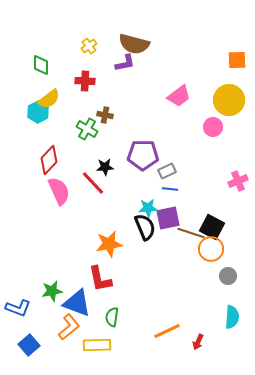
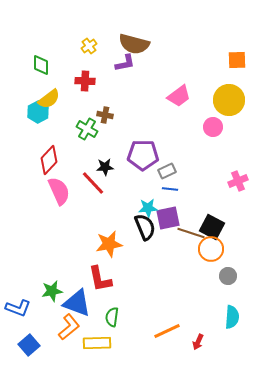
yellow rectangle: moved 2 px up
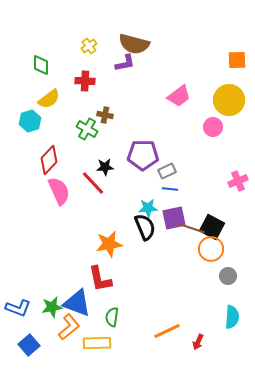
cyan hexagon: moved 8 px left, 9 px down; rotated 10 degrees clockwise
purple square: moved 6 px right
brown line: moved 5 px up
green star: moved 16 px down
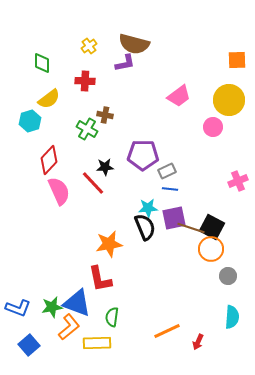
green diamond: moved 1 px right, 2 px up
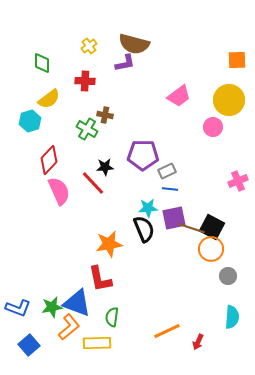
black semicircle: moved 1 px left, 2 px down
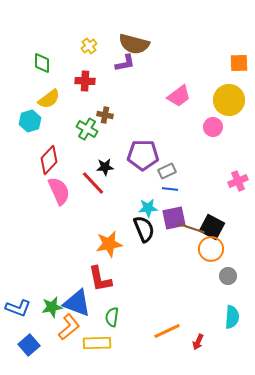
orange square: moved 2 px right, 3 px down
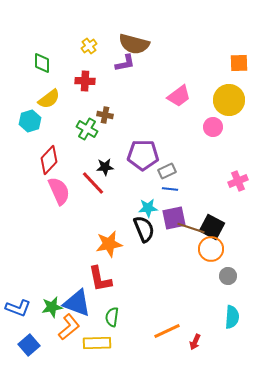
red arrow: moved 3 px left
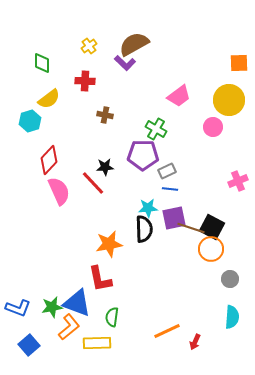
brown semicircle: rotated 136 degrees clockwise
purple L-shape: rotated 55 degrees clockwise
green cross: moved 69 px right
black semicircle: rotated 20 degrees clockwise
gray circle: moved 2 px right, 3 px down
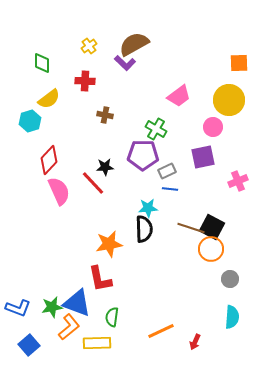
purple square: moved 29 px right, 61 px up
orange line: moved 6 px left
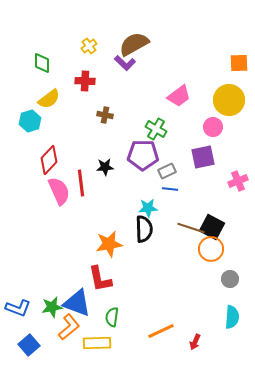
red line: moved 12 px left; rotated 36 degrees clockwise
